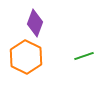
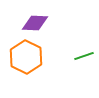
purple diamond: rotated 72 degrees clockwise
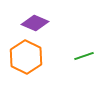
purple diamond: rotated 20 degrees clockwise
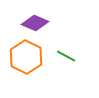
green line: moved 18 px left; rotated 48 degrees clockwise
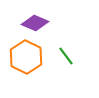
green line: rotated 24 degrees clockwise
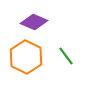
purple diamond: moved 1 px left, 1 px up
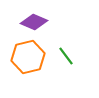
orange hexagon: moved 2 px right; rotated 20 degrees clockwise
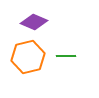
green line: rotated 54 degrees counterclockwise
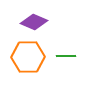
orange hexagon: rotated 12 degrees clockwise
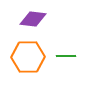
purple diamond: moved 1 px left, 3 px up; rotated 16 degrees counterclockwise
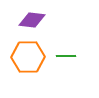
purple diamond: moved 1 px left, 1 px down
